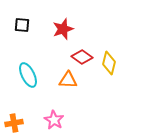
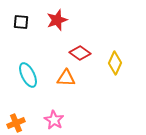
black square: moved 1 px left, 3 px up
red star: moved 6 px left, 9 px up
red diamond: moved 2 px left, 4 px up
yellow diamond: moved 6 px right; rotated 10 degrees clockwise
orange triangle: moved 2 px left, 2 px up
orange cross: moved 2 px right; rotated 12 degrees counterclockwise
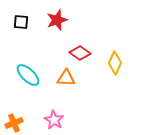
cyan ellipse: rotated 20 degrees counterclockwise
orange cross: moved 2 px left
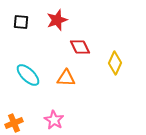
red diamond: moved 6 px up; rotated 30 degrees clockwise
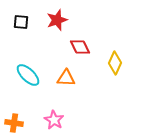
orange cross: rotated 30 degrees clockwise
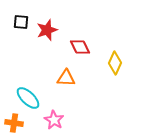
red star: moved 10 px left, 10 px down
cyan ellipse: moved 23 px down
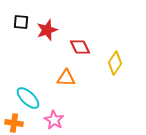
yellow diamond: rotated 10 degrees clockwise
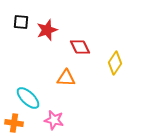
pink star: rotated 18 degrees counterclockwise
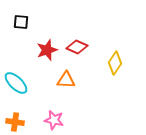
red star: moved 20 px down
red diamond: moved 3 px left; rotated 40 degrees counterclockwise
orange triangle: moved 2 px down
cyan ellipse: moved 12 px left, 15 px up
orange cross: moved 1 px right, 1 px up
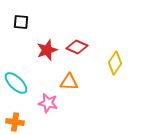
orange triangle: moved 3 px right, 2 px down
pink star: moved 6 px left, 17 px up
